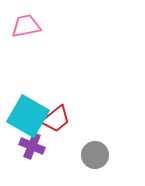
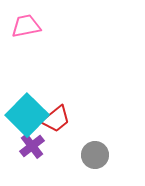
cyan square: moved 1 px left, 1 px up; rotated 15 degrees clockwise
purple cross: rotated 30 degrees clockwise
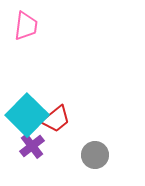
pink trapezoid: rotated 108 degrees clockwise
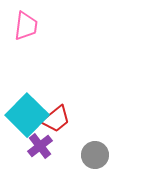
purple cross: moved 8 px right
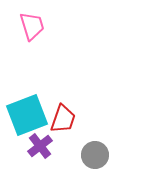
pink trapezoid: moved 6 px right; rotated 24 degrees counterclockwise
cyan square: rotated 24 degrees clockwise
red trapezoid: moved 7 px right; rotated 32 degrees counterclockwise
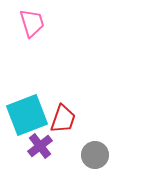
pink trapezoid: moved 3 px up
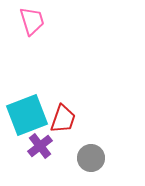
pink trapezoid: moved 2 px up
gray circle: moved 4 px left, 3 px down
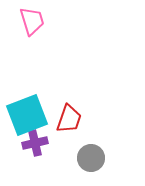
red trapezoid: moved 6 px right
purple cross: moved 5 px left, 3 px up; rotated 25 degrees clockwise
